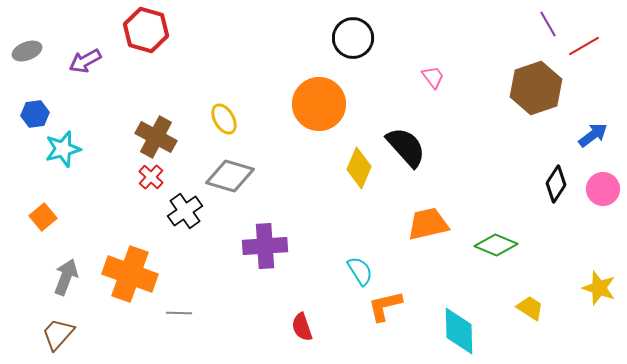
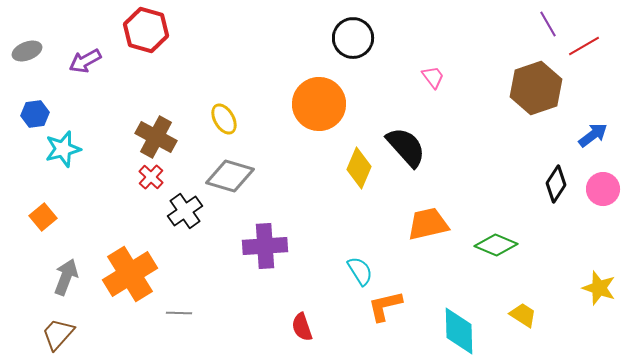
orange cross: rotated 38 degrees clockwise
yellow trapezoid: moved 7 px left, 7 px down
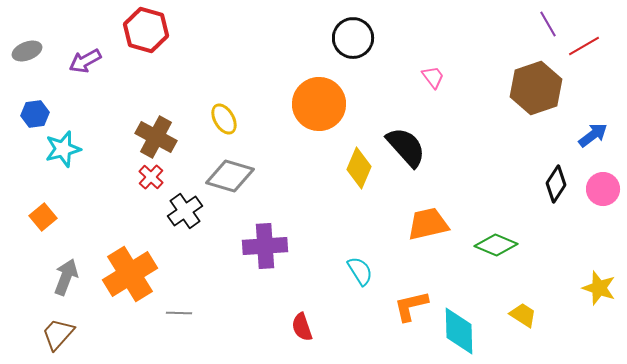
orange L-shape: moved 26 px right
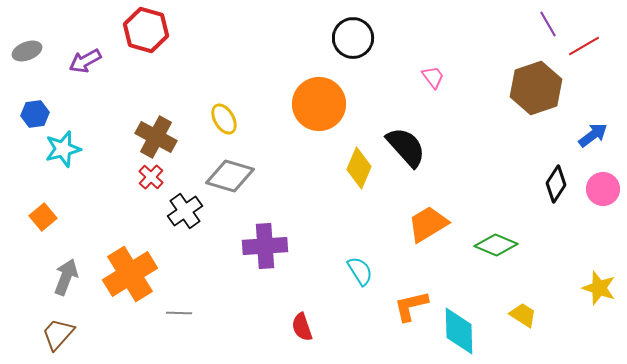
orange trapezoid: rotated 18 degrees counterclockwise
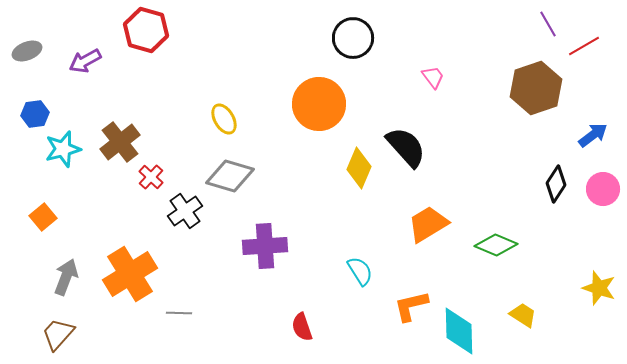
brown cross: moved 36 px left, 5 px down; rotated 24 degrees clockwise
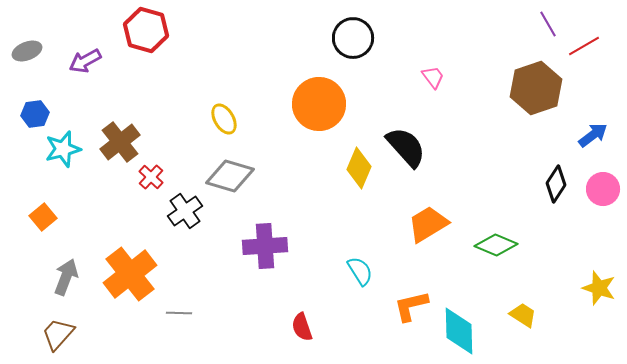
orange cross: rotated 6 degrees counterclockwise
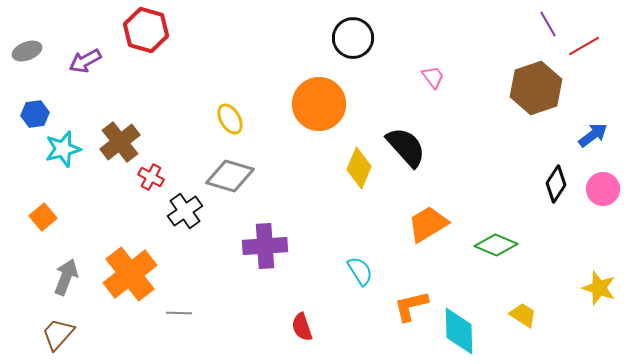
yellow ellipse: moved 6 px right
red cross: rotated 15 degrees counterclockwise
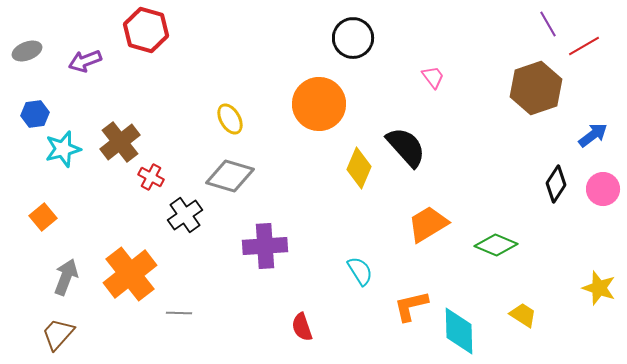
purple arrow: rotated 8 degrees clockwise
black cross: moved 4 px down
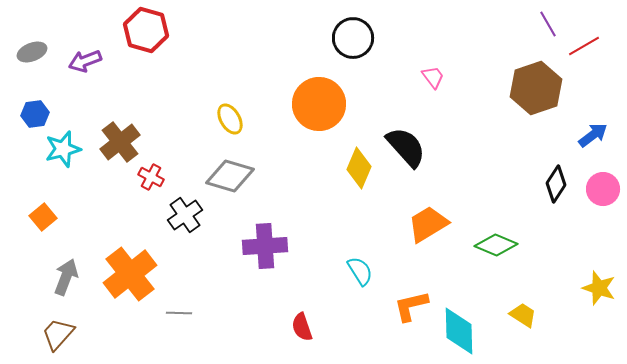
gray ellipse: moved 5 px right, 1 px down
